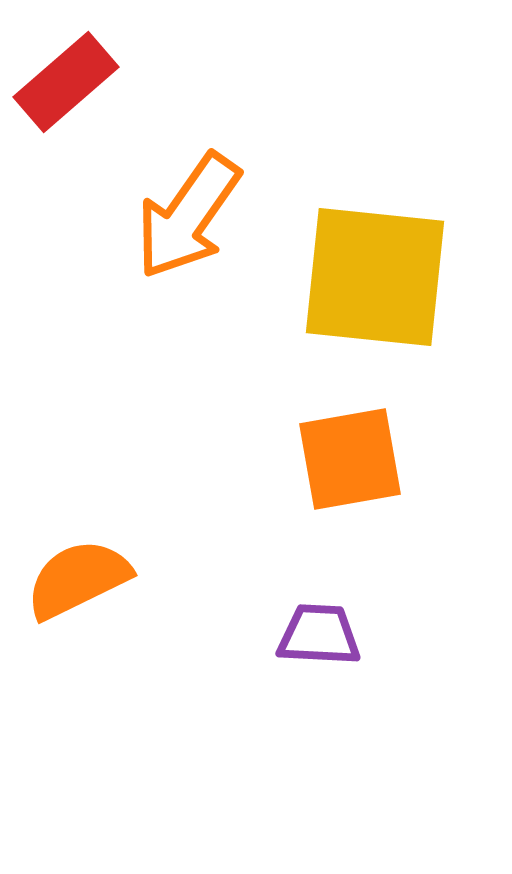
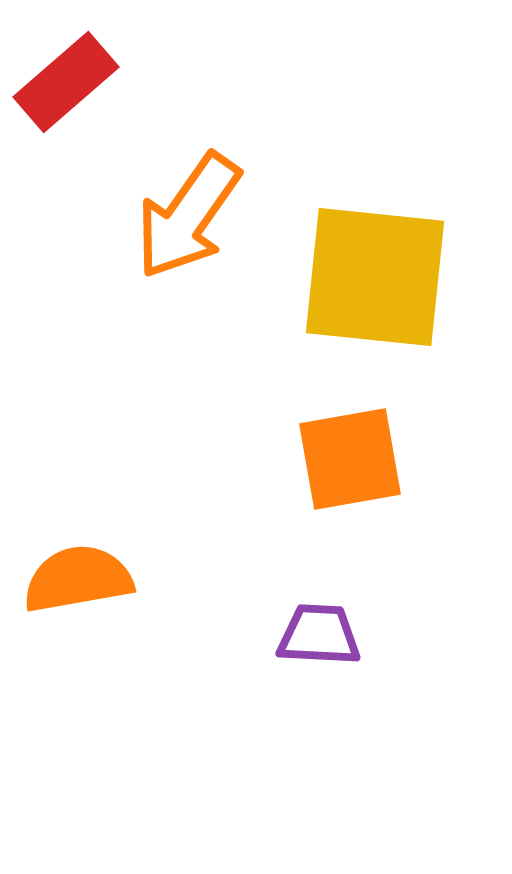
orange semicircle: rotated 16 degrees clockwise
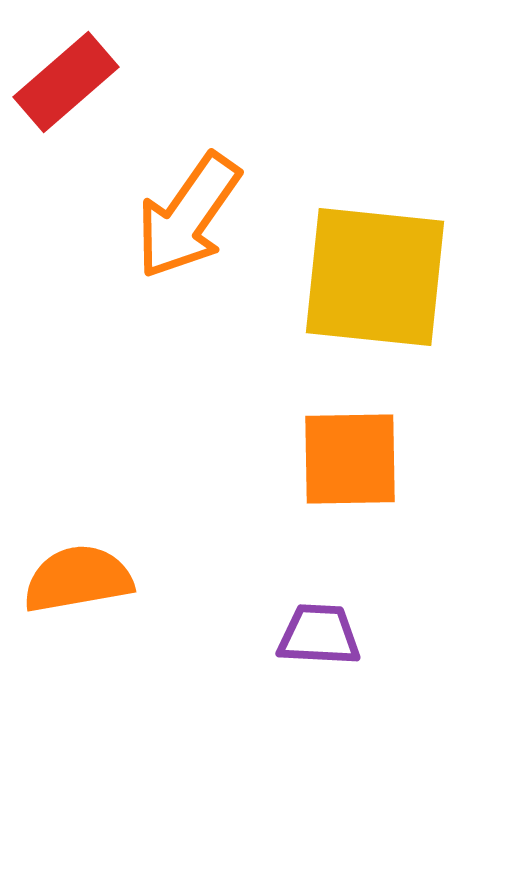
orange square: rotated 9 degrees clockwise
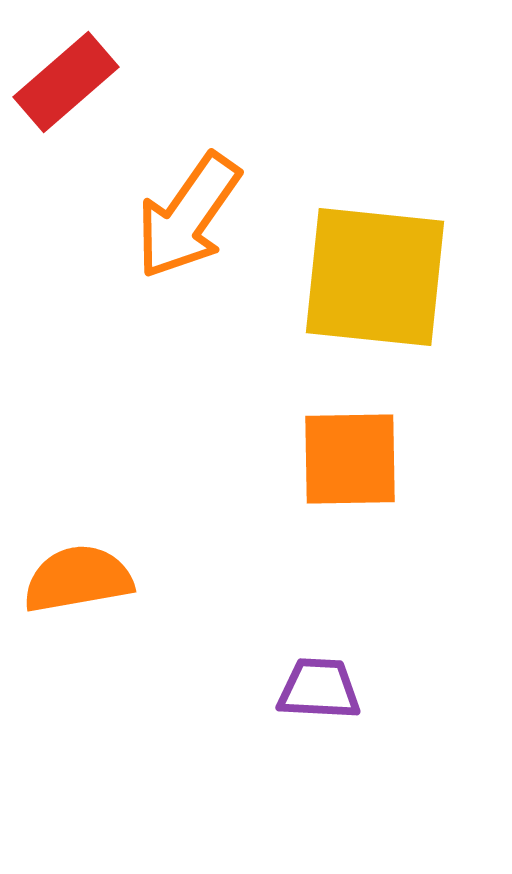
purple trapezoid: moved 54 px down
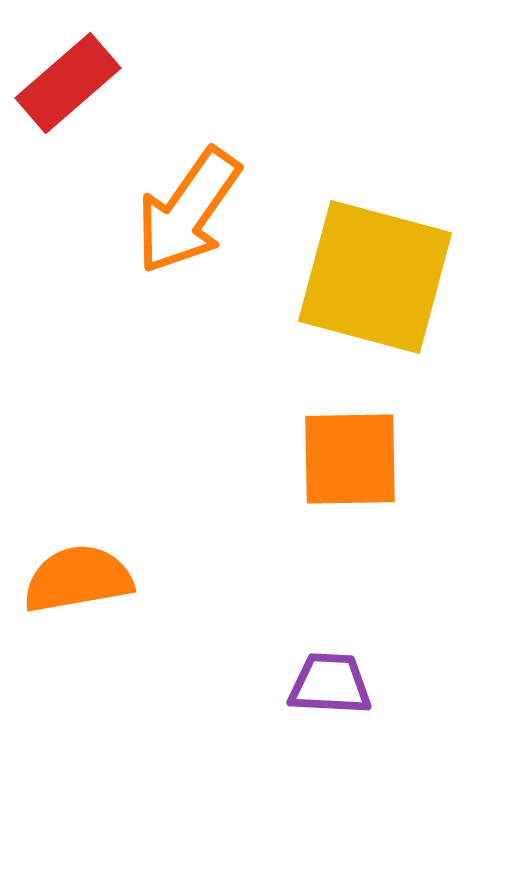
red rectangle: moved 2 px right, 1 px down
orange arrow: moved 5 px up
yellow square: rotated 9 degrees clockwise
purple trapezoid: moved 11 px right, 5 px up
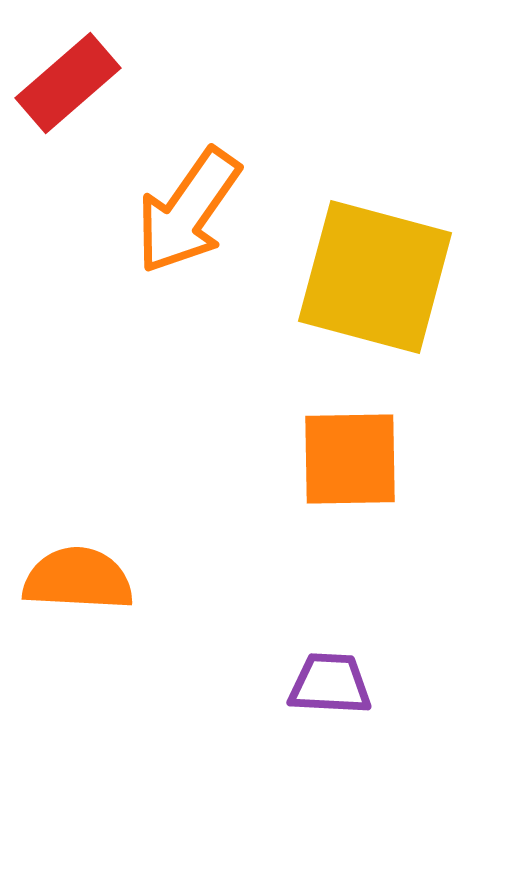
orange semicircle: rotated 13 degrees clockwise
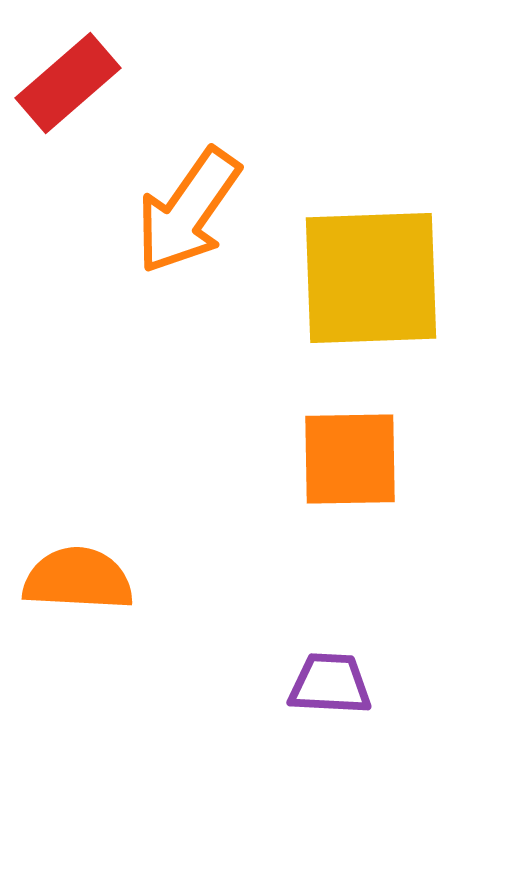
yellow square: moved 4 px left, 1 px down; rotated 17 degrees counterclockwise
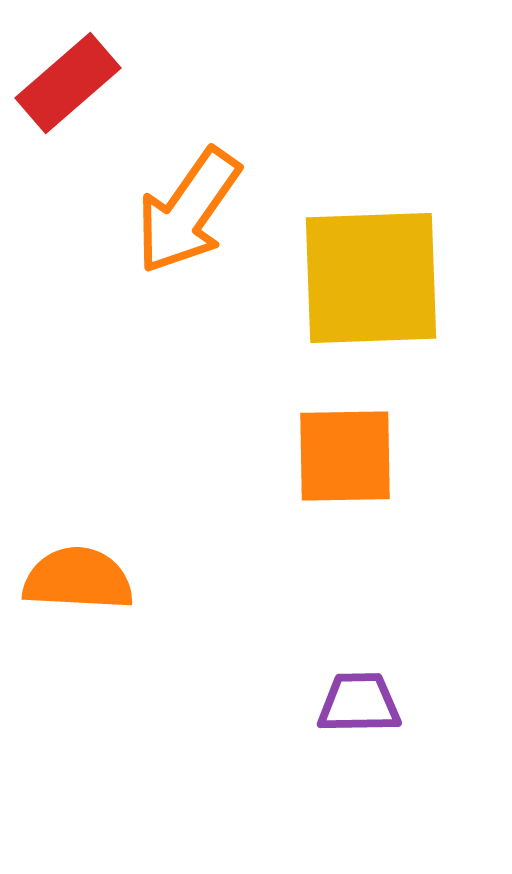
orange square: moved 5 px left, 3 px up
purple trapezoid: moved 29 px right, 19 px down; rotated 4 degrees counterclockwise
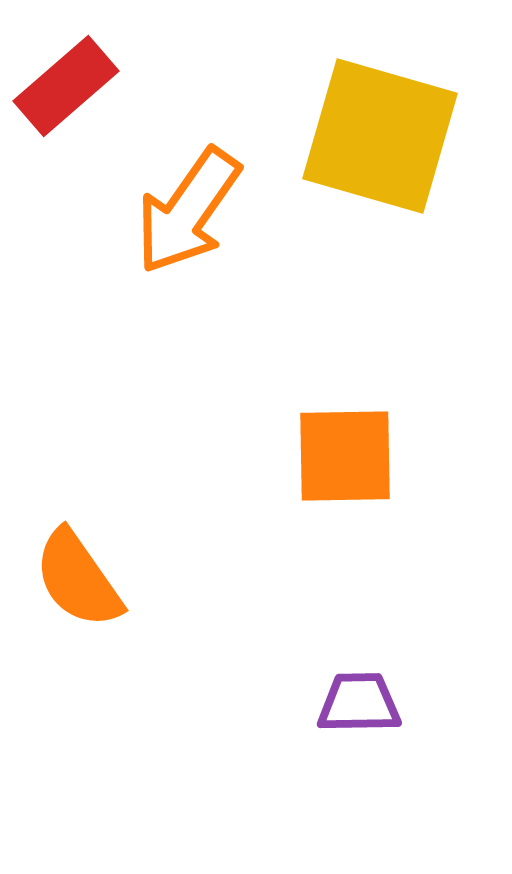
red rectangle: moved 2 px left, 3 px down
yellow square: moved 9 px right, 142 px up; rotated 18 degrees clockwise
orange semicircle: rotated 128 degrees counterclockwise
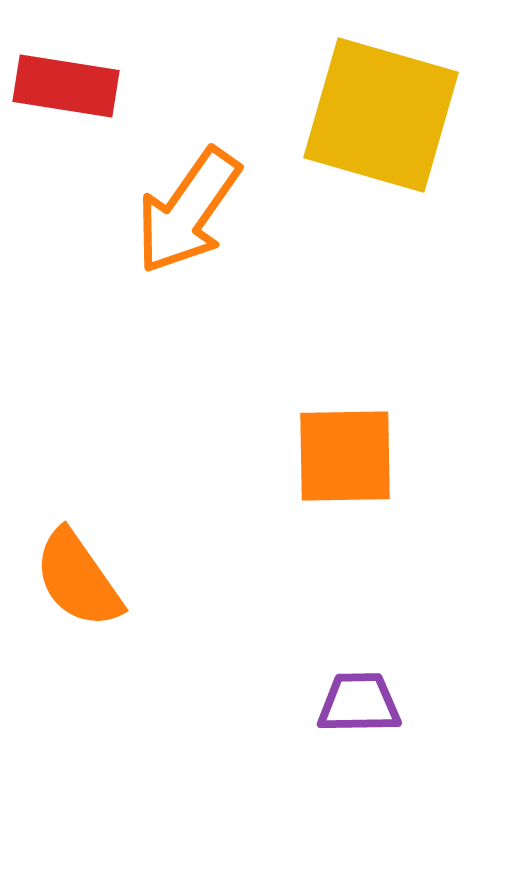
red rectangle: rotated 50 degrees clockwise
yellow square: moved 1 px right, 21 px up
